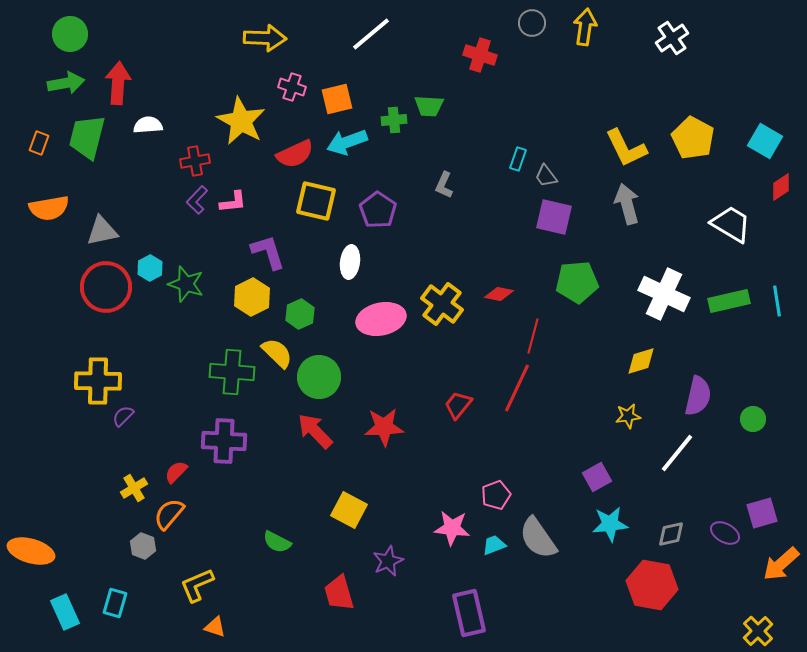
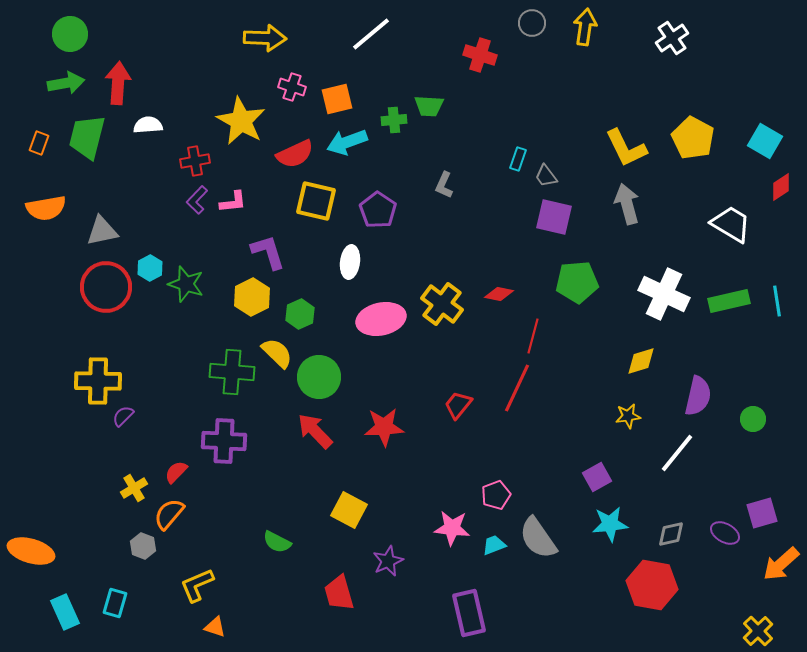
orange semicircle at (49, 208): moved 3 px left
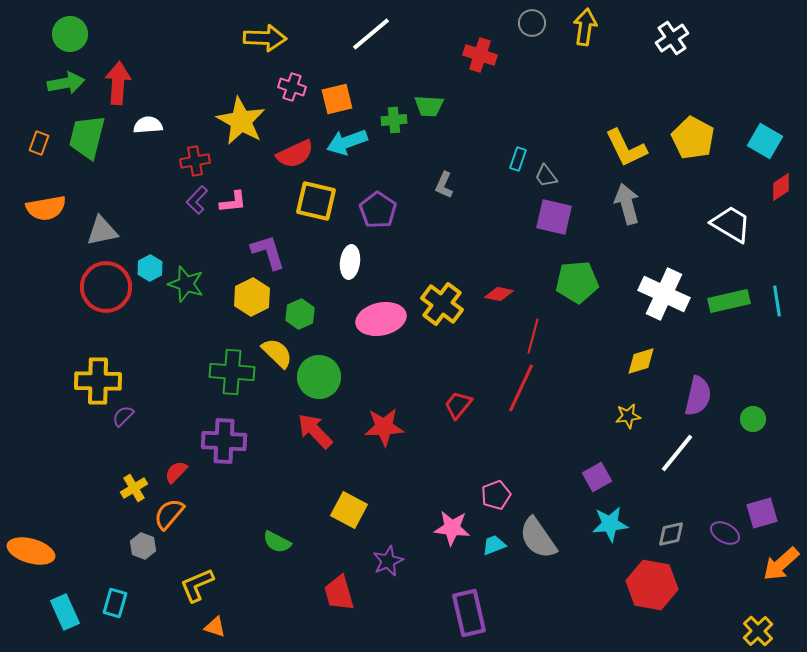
red line at (517, 388): moved 4 px right
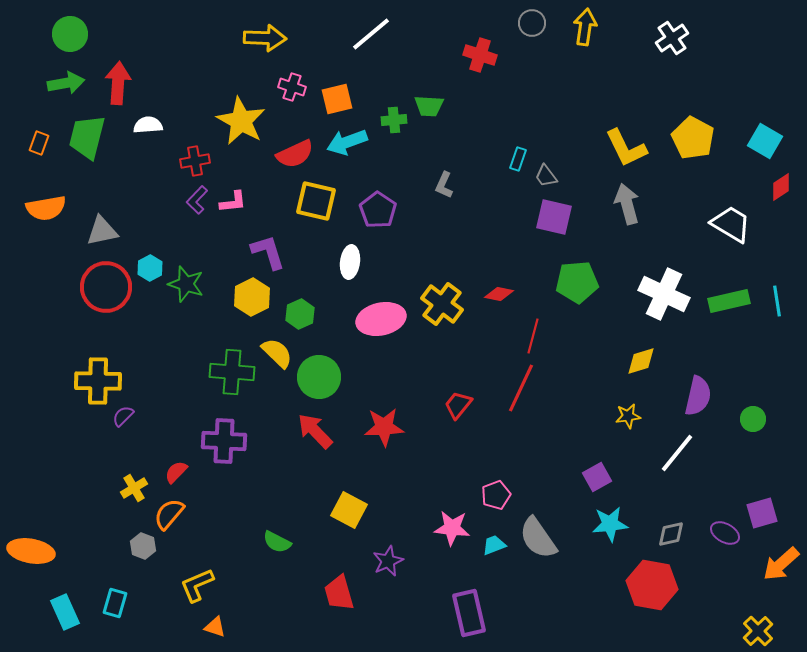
orange ellipse at (31, 551): rotated 6 degrees counterclockwise
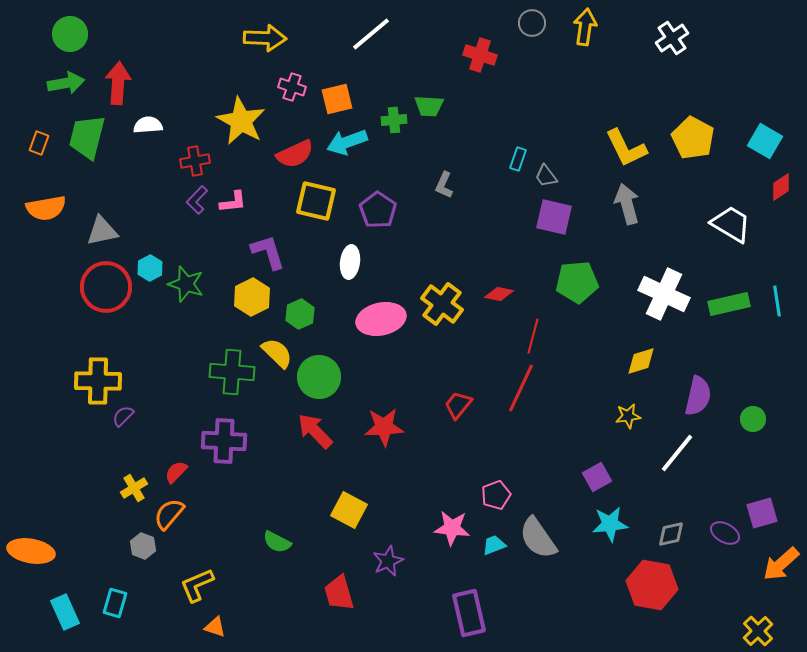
green rectangle at (729, 301): moved 3 px down
